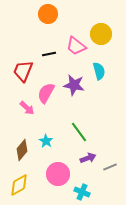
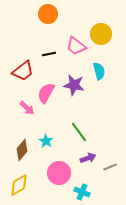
red trapezoid: rotated 150 degrees counterclockwise
pink circle: moved 1 px right, 1 px up
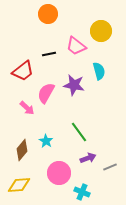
yellow circle: moved 3 px up
yellow diamond: rotated 25 degrees clockwise
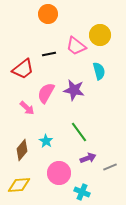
yellow circle: moved 1 px left, 4 px down
red trapezoid: moved 2 px up
purple star: moved 5 px down
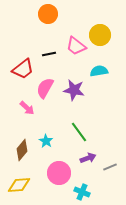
cyan semicircle: rotated 84 degrees counterclockwise
pink semicircle: moved 1 px left, 5 px up
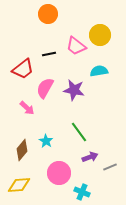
purple arrow: moved 2 px right, 1 px up
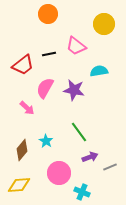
yellow circle: moved 4 px right, 11 px up
red trapezoid: moved 4 px up
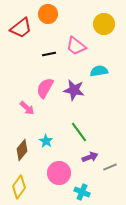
red trapezoid: moved 2 px left, 37 px up
yellow diamond: moved 2 px down; rotated 50 degrees counterclockwise
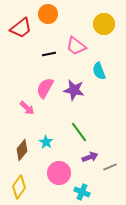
cyan semicircle: rotated 102 degrees counterclockwise
cyan star: moved 1 px down
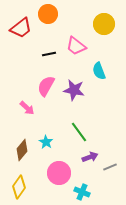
pink semicircle: moved 1 px right, 2 px up
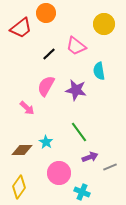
orange circle: moved 2 px left, 1 px up
black line: rotated 32 degrees counterclockwise
cyan semicircle: rotated 12 degrees clockwise
purple star: moved 2 px right
brown diamond: rotated 50 degrees clockwise
